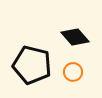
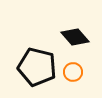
black pentagon: moved 5 px right, 2 px down
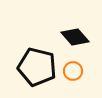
orange circle: moved 1 px up
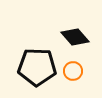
black pentagon: rotated 12 degrees counterclockwise
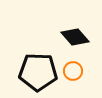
black pentagon: moved 1 px right, 5 px down
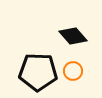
black diamond: moved 2 px left, 1 px up
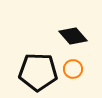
orange circle: moved 2 px up
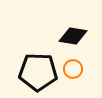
black diamond: rotated 40 degrees counterclockwise
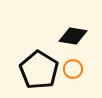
black pentagon: moved 1 px right, 2 px up; rotated 30 degrees clockwise
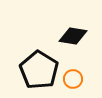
orange circle: moved 10 px down
